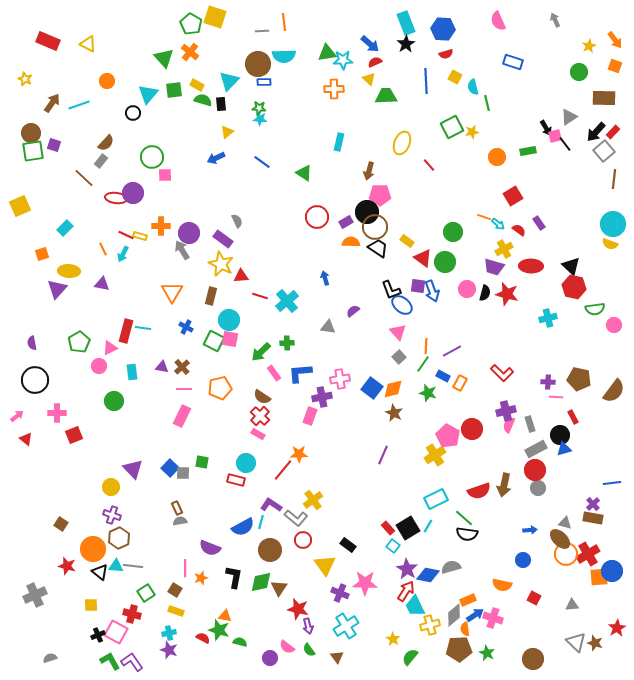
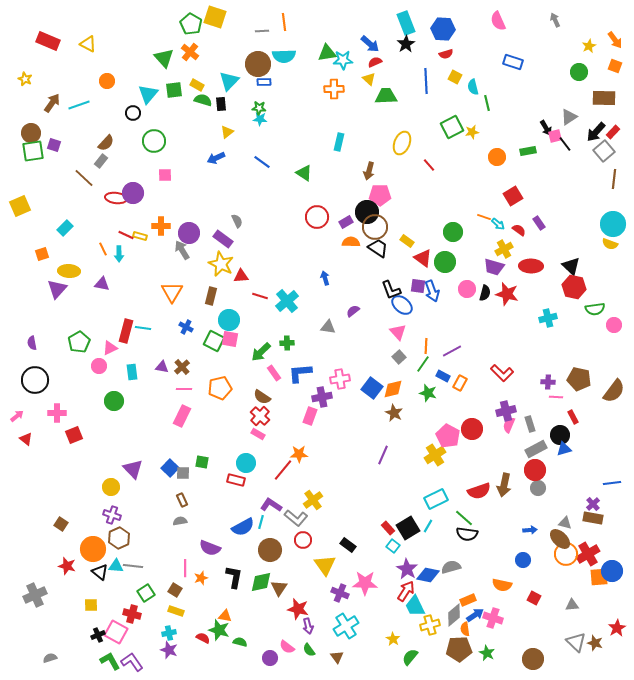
green circle at (152, 157): moved 2 px right, 16 px up
cyan arrow at (123, 254): moved 4 px left; rotated 28 degrees counterclockwise
brown rectangle at (177, 508): moved 5 px right, 8 px up
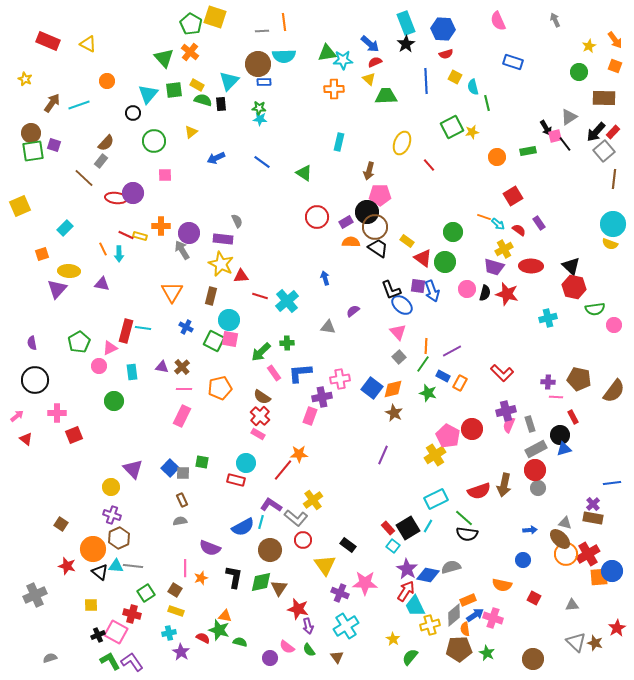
yellow triangle at (227, 132): moved 36 px left
purple rectangle at (223, 239): rotated 30 degrees counterclockwise
purple star at (169, 650): moved 12 px right, 2 px down; rotated 12 degrees clockwise
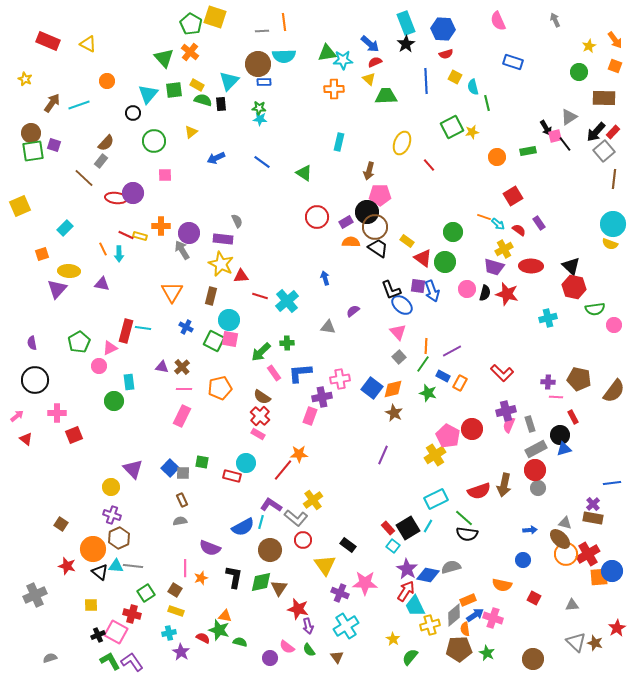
cyan rectangle at (132, 372): moved 3 px left, 10 px down
red rectangle at (236, 480): moved 4 px left, 4 px up
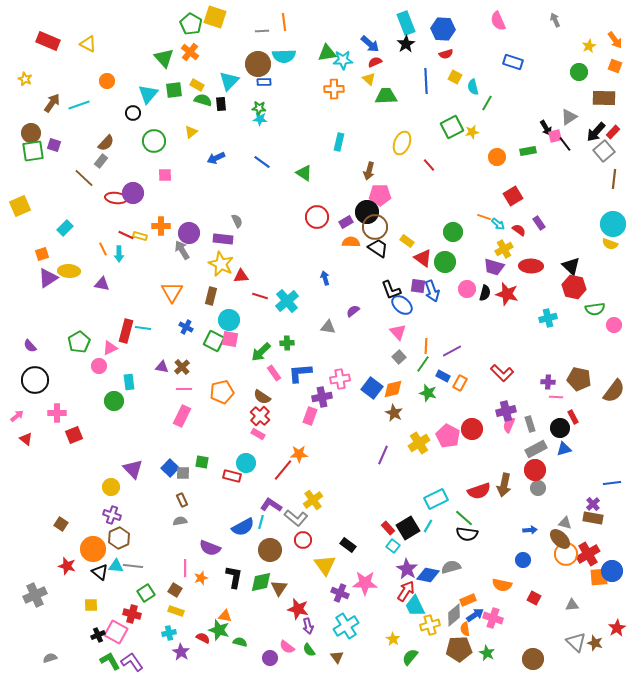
green line at (487, 103): rotated 42 degrees clockwise
purple triangle at (57, 289): moved 9 px left, 11 px up; rotated 15 degrees clockwise
purple semicircle at (32, 343): moved 2 px left, 3 px down; rotated 32 degrees counterclockwise
orange pentagon at (220, 388): moved 2 px right, 4 px down
black circle at (560, 435): moved 7 px up
yellow cross at (435, 455): moved 16 px left, 12 px up
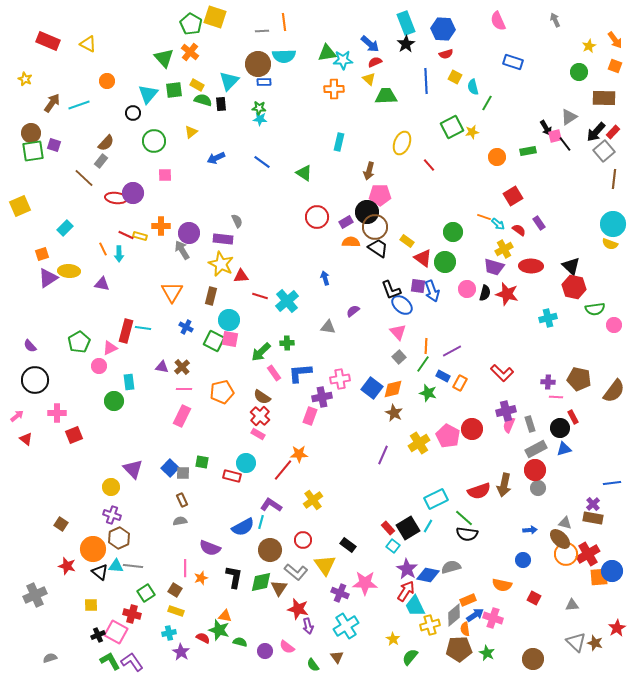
gray L-shape at (296, 518): moved 54 px down
green semicircle at (309, 650): moved 4 px right, 15 px down
purple circle at (270, 658): moved 5 px left, 7 px up
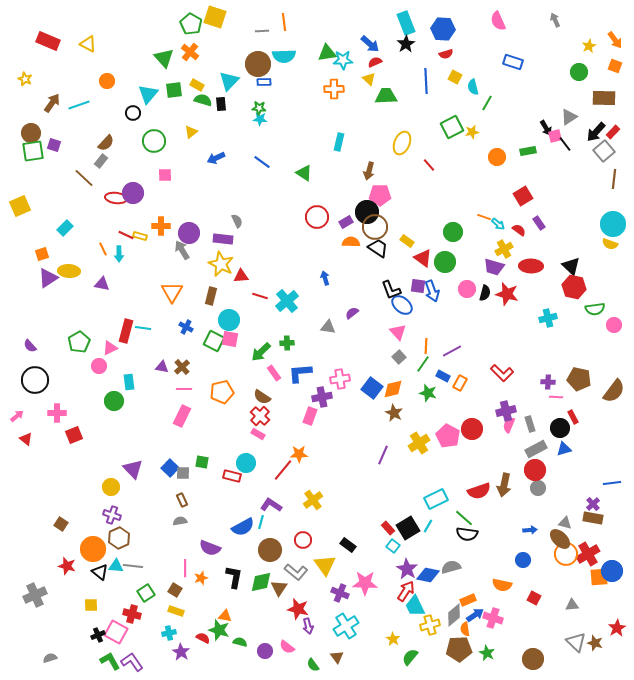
red square at (513, 196): moved 10 px right
purple semicircle at (353, 311): moved 1 px left, 2 px down
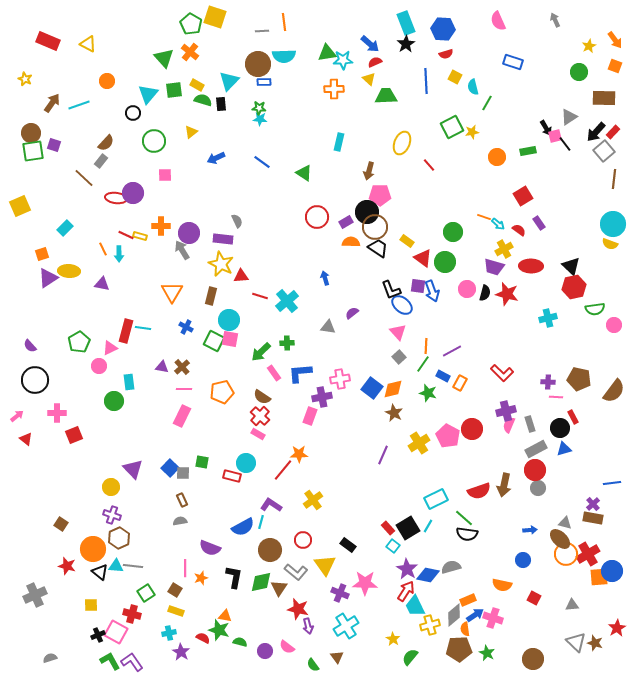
red hexagon at (574, 287): rotated 25 degrees counterclockwise
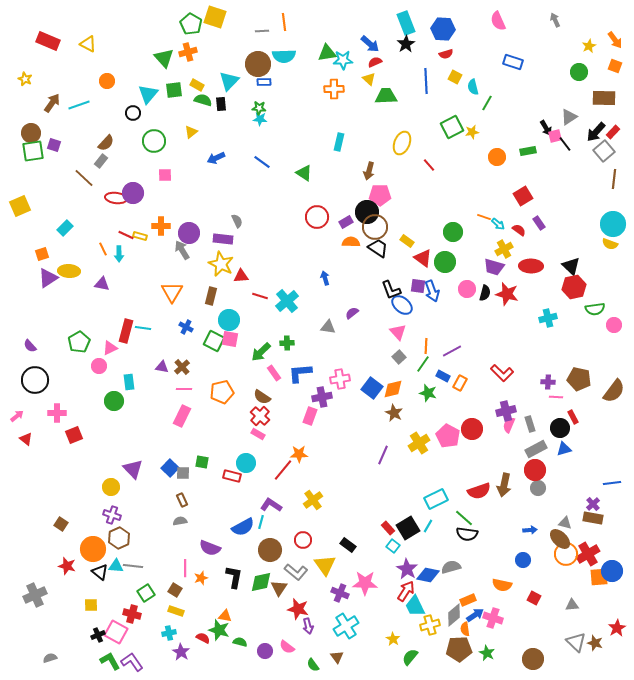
orange cross at (190, 52): moved 2 px left; rotated 36 degrees clockwise
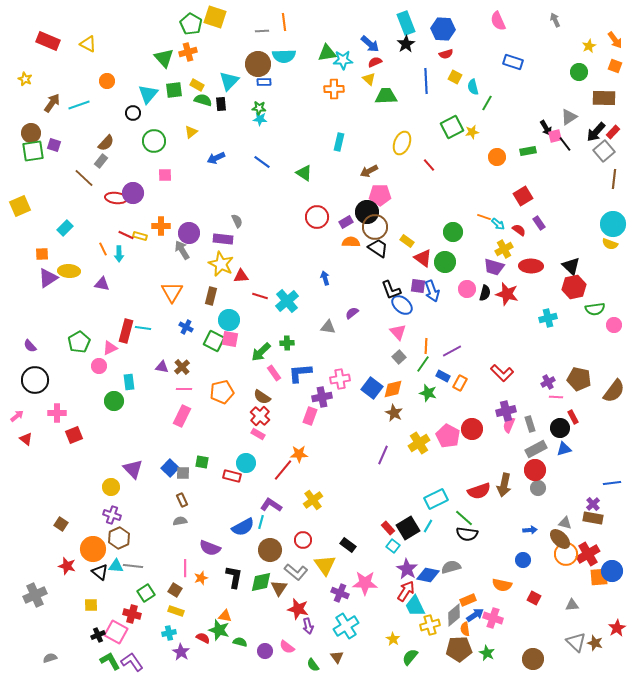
brown arrow at (369, 171): rotated 48 degrees clockwise
orange square at (42, 254): rotated 16 degrees clockwise
purple cross at (548, 382): rotated 32 degrees counterclockwise
